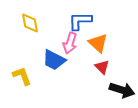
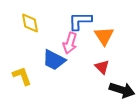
orange triangle: moved 6 px right, 7 px up; rotated 15 degrees clockwise
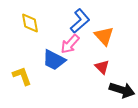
blue L-shape: rotated 140 degrees clockwise
orange triangle: rotated 10 degrees counterclockwise
pink arrow: moved 1 px down; rotated 25 degrees clockwise
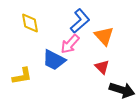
yellow L-shape: rotated 100 degrees clockwise
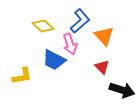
yellow diamond: moved 13 px right, 3 px down; rotated 35 degrees counterclockwise
pink arrow: rotated 60 degrees counterclockwise
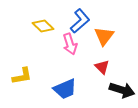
orange triangle: rotated 20 degrees clockwise
blue trapezoid: moved 11 px right, 29 px down; rotated 50 degrees counterclockwise
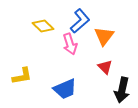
red triangle: moved 3 px right
black arrow: rotated 85 degrees clockwise
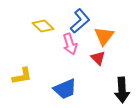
red triangle: moved 7 px left, 9 px up
black arrow: rotated 15 degrees counterclockwise
